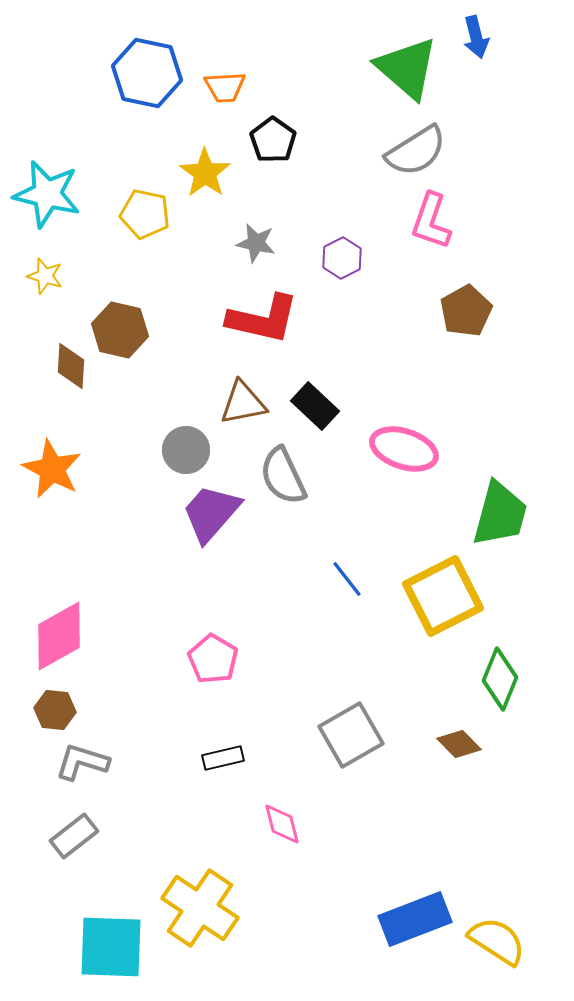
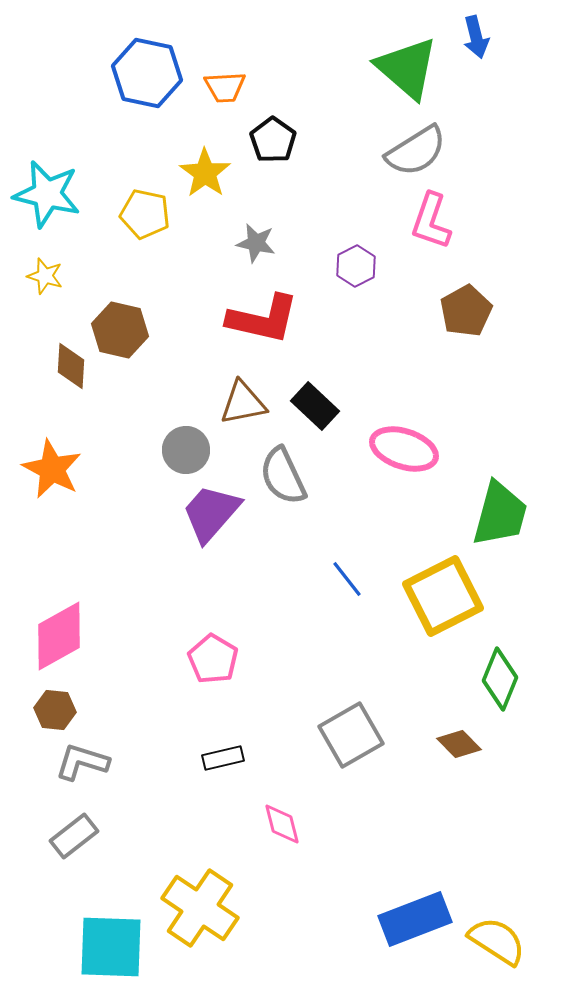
purple hexagon at (342, 258): moved 14 px right, 8 px down
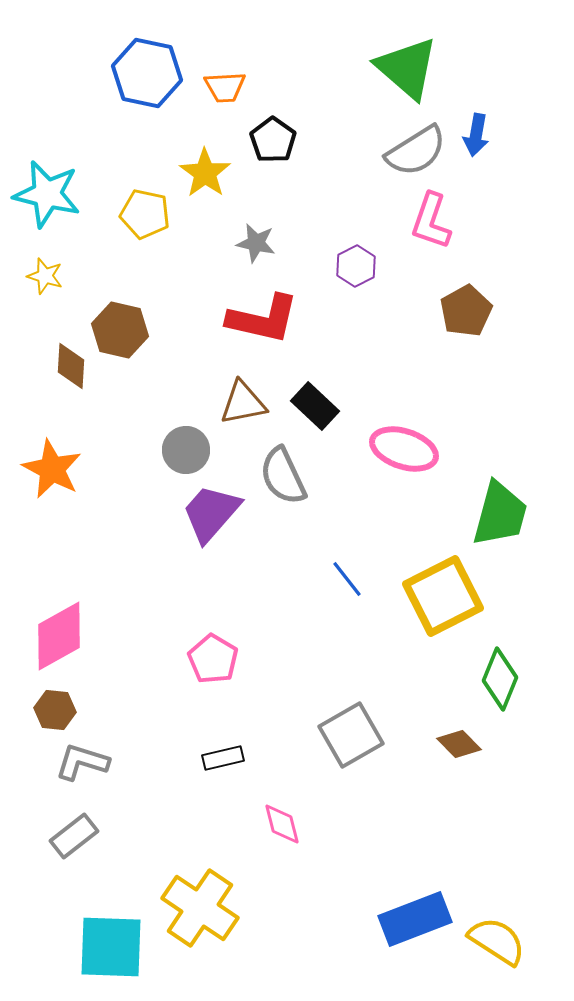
blue arrow at (476, 37): moved 98 px down; rotated 24 degrees clockwise
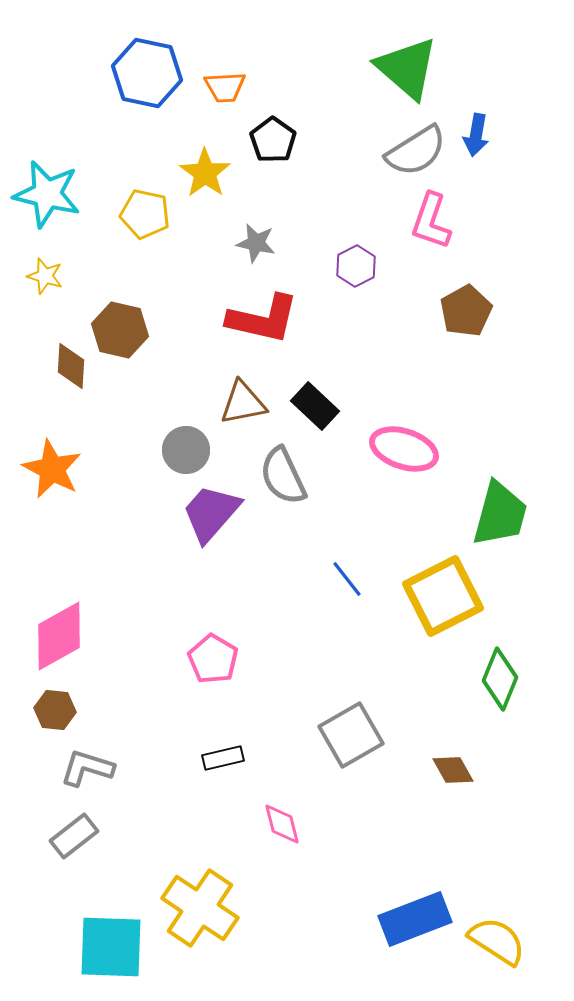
brown diamond at (459, 744): moved 6 px left, 26 px down; rotated 15 degrees clockwise
gray L-shape at (82, 762): moved 5 px right, 6 px down
